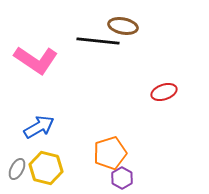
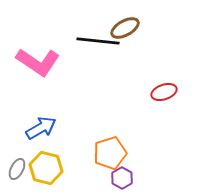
brown ellipse: moved 2 px right, 2 px down; rotated 40 degrees counterclockwise
pink L-shape: moved 2 px right, 2 px down
blue arrow: moved 2 px right, 1 px down
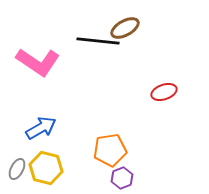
orange pentagon: moved 3 px up; rotated 8 degrees clockwise
purple hexagon: rotated 10 degrees clockwise
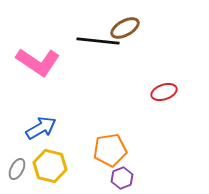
yellow hexagon: moved 4 px right, 2 px up
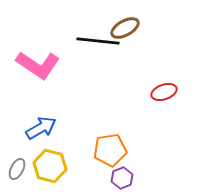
pink L-shape: moved 3 px down
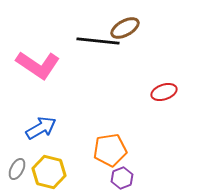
yellow hexagon: moved 1 px left, 6 px down
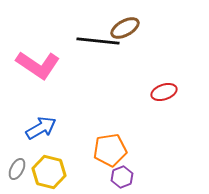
purple hexagon: moved 1 px up
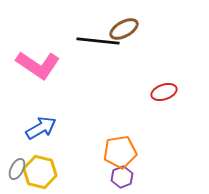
brown ellipse: moved 1 px left, 1 px down
orange pentagon: moved 10 px right, 2 px down
yellow hexagon: moved 9 px left
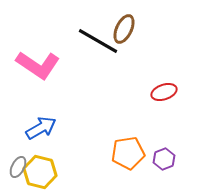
brown ellipse: rotated 36 degrees counterclockwise
black line: rotated 24 degrees clockwise
orange pentagon: moved 8 px right, 1 px down
gray ellipse: moved 1 px right, 2 px up
purple hexagon: moved 42 px right, 18 px up
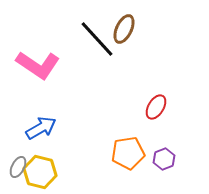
black line: moved 1 px left, 2 px up; rotated 18 degrees clockwise
red ellipse: moved 8 px left, 15 px down; rotated 40 degrees counterclockwise
